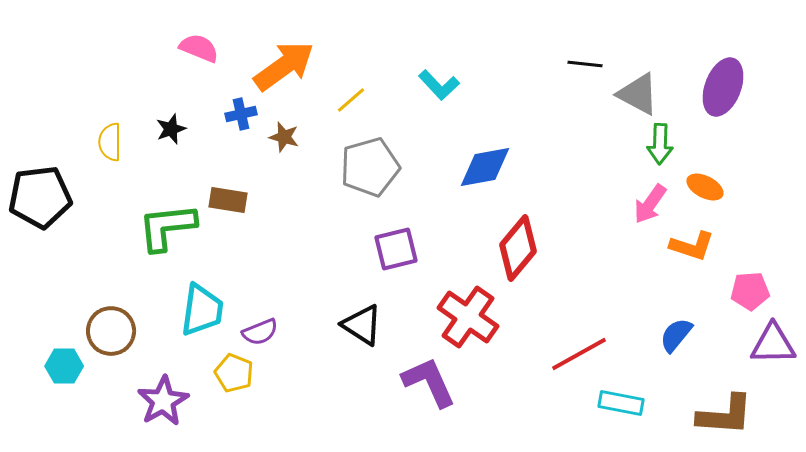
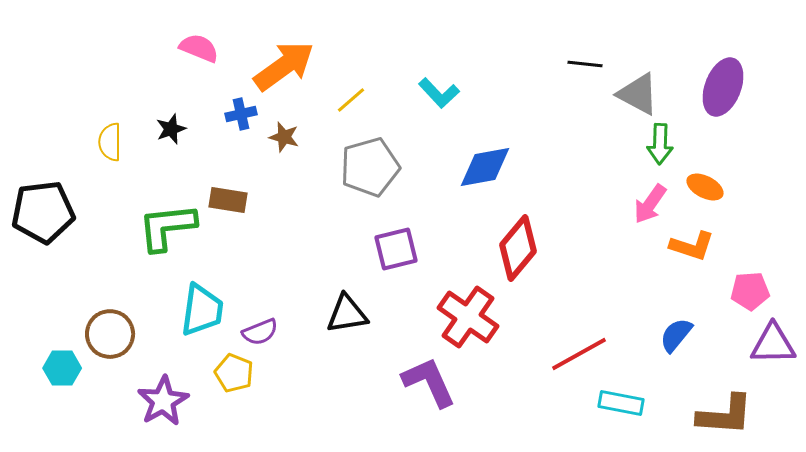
cyan L-shape: moved 8 px down
black pentagon: moved 3 px right, 15 px down
black triangle: moved 15 px left, 11 px up; rotated 42 degrees counterclockwise
brown circle: moved 1 px left, 3 px down
cyan hexagon: moved 2 px left, 2 px down
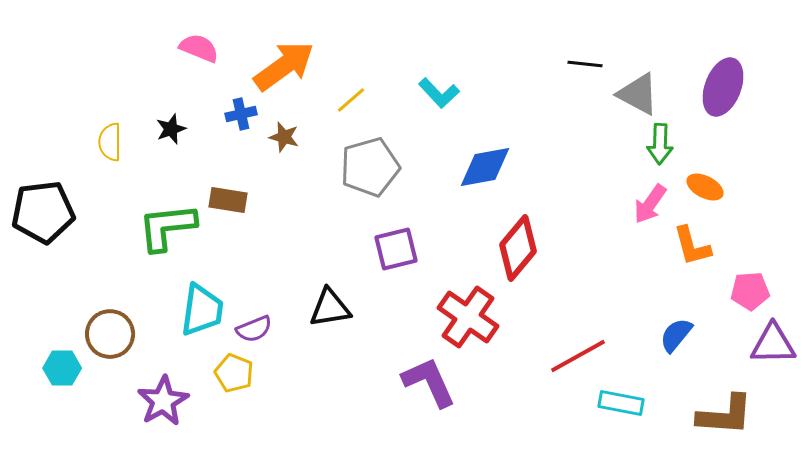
orange L-shape: rotated 57 degrees clockwise
black triangle: moved 17 px left, 6 px up
purple semicircle: moved 6 px left, 3 px up
red line: moved 1 px left, 2 px down
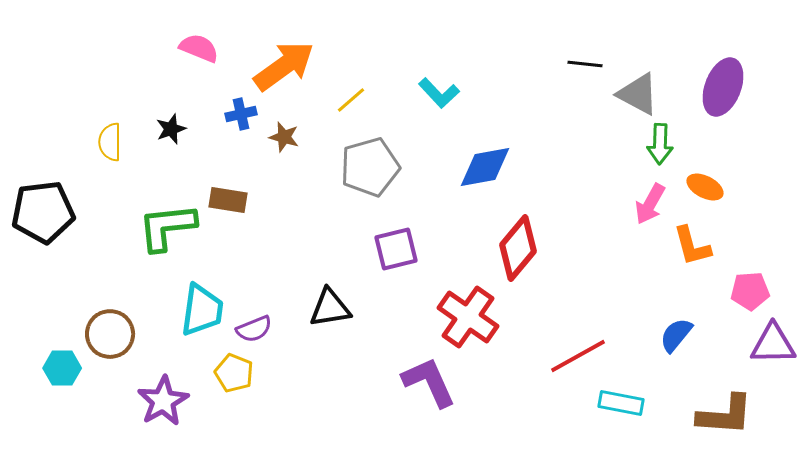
pink arrow: rotated 6 degrees counterclockwise
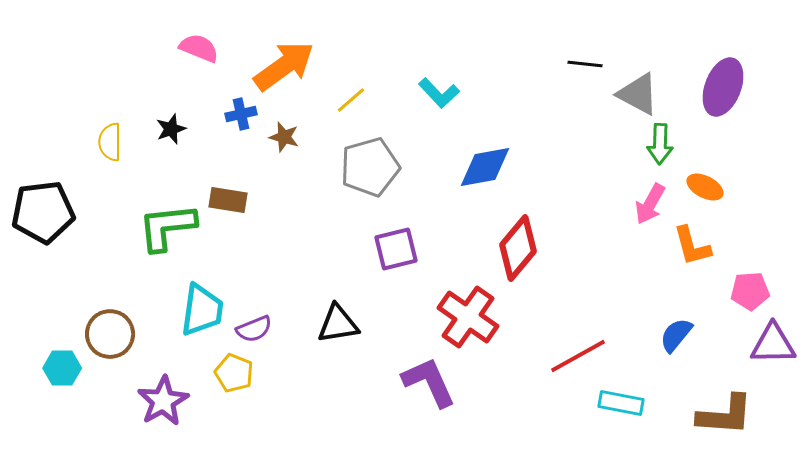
black triangle: moved 8 px right, 16 px down
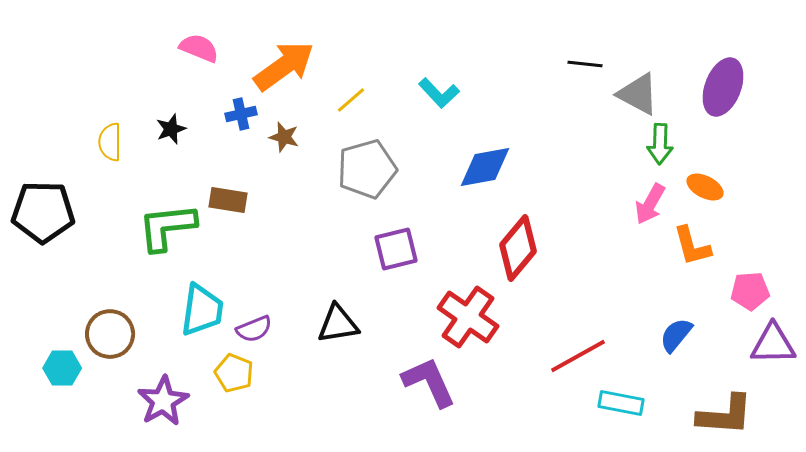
gray pentagon: moved 3 px left, 2 px down
black pentagon: rotated 8 degrees clockwise
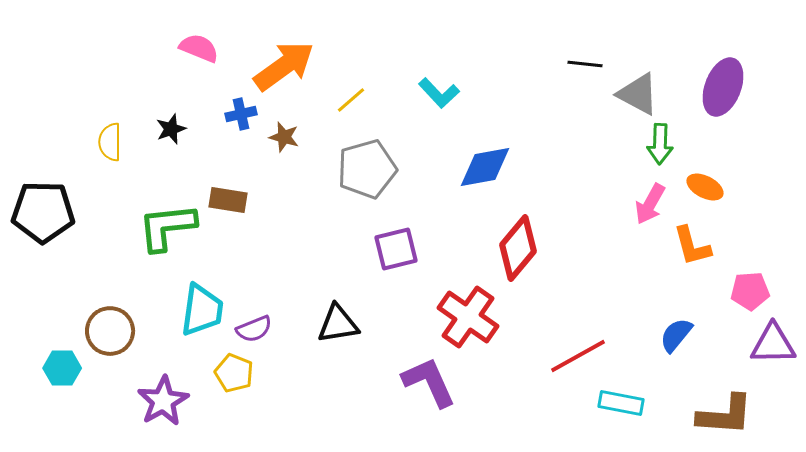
brown circle: moved 3 px up
